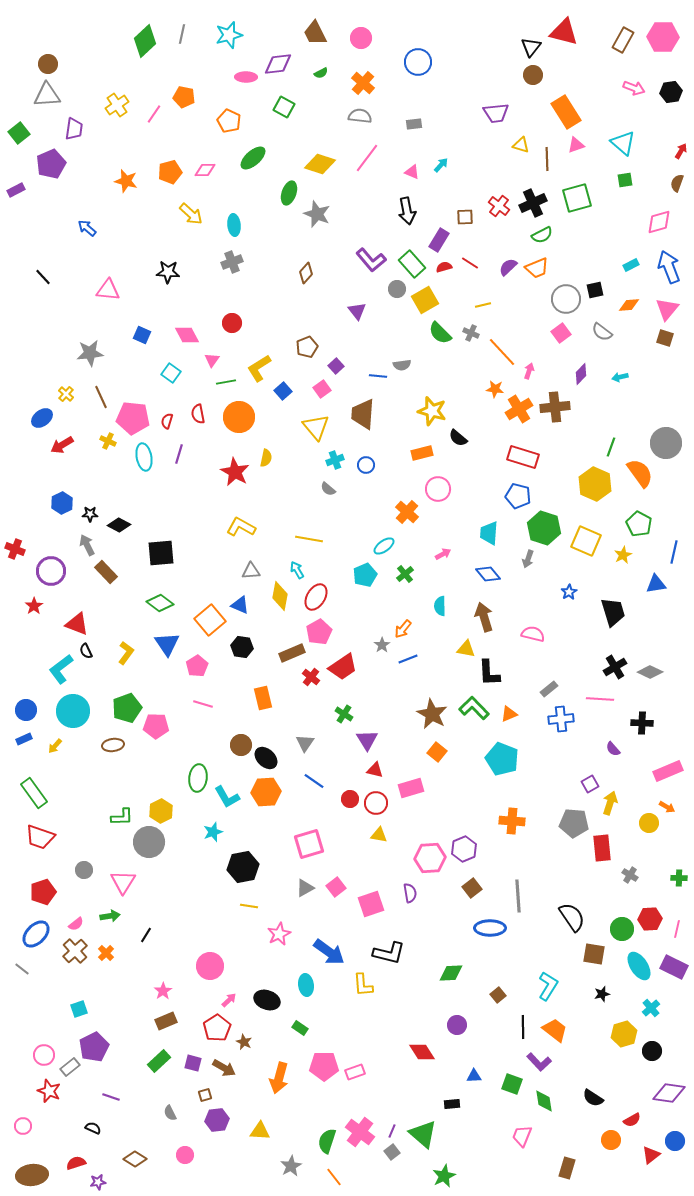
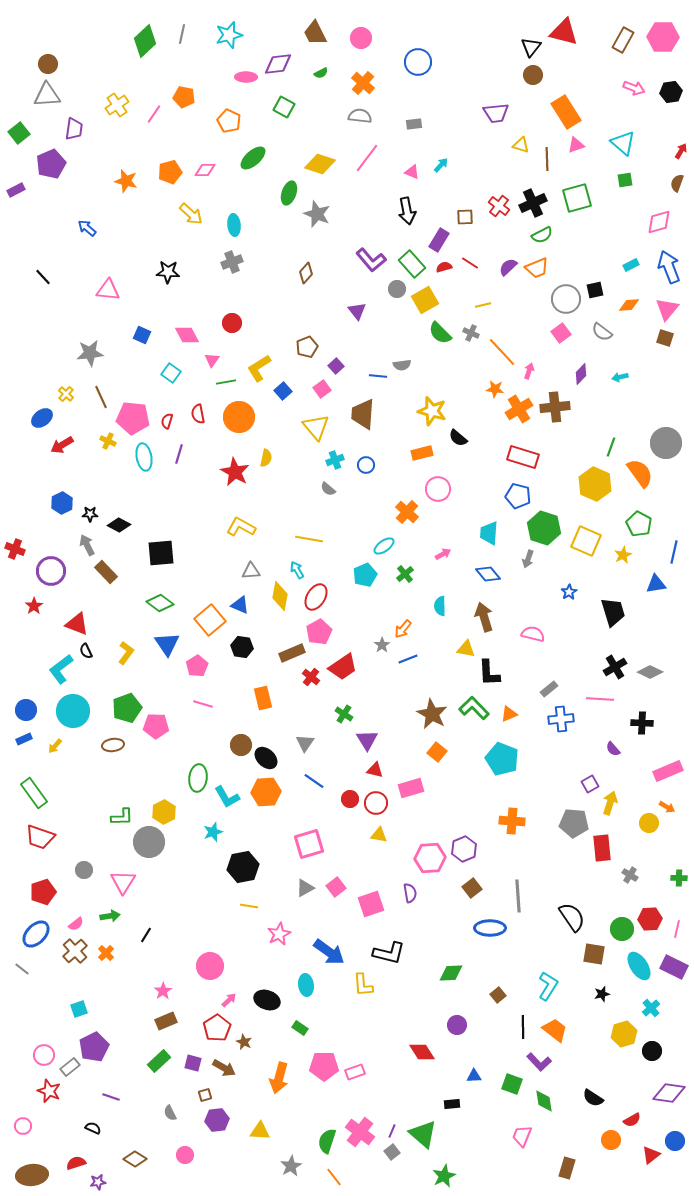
yellow hexagon at (161, 811): moved 3 px right, 1 px down
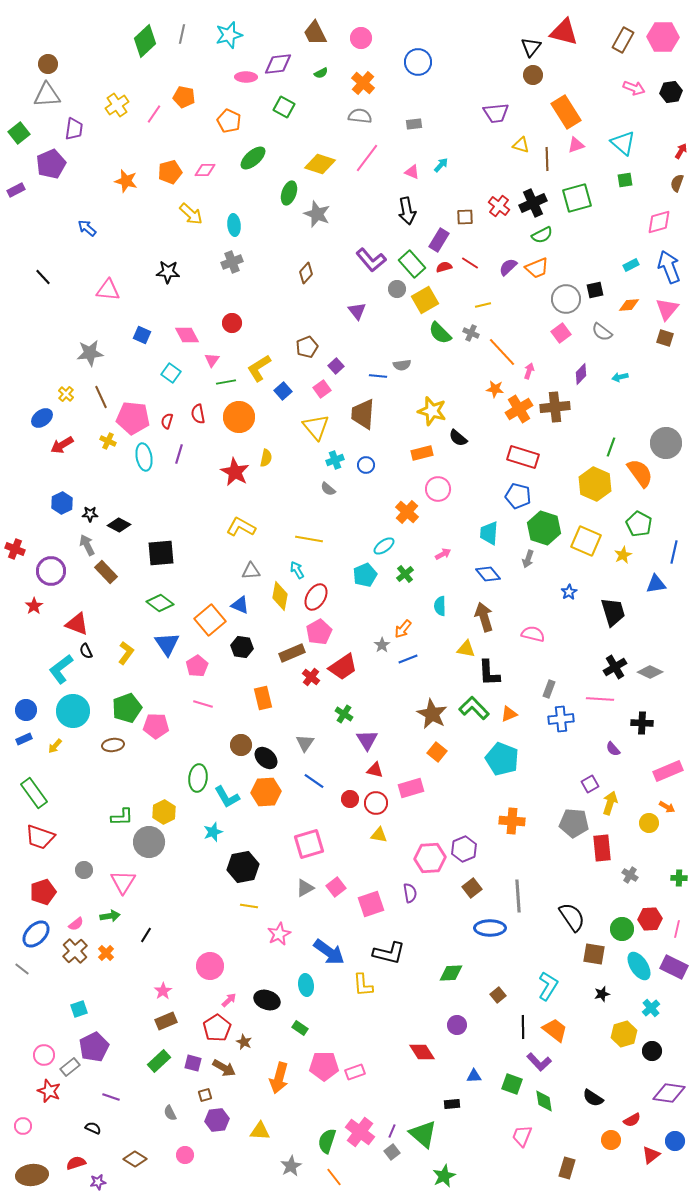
gray rectangle at (549, 689): rotated 30 degrees counterclockwise
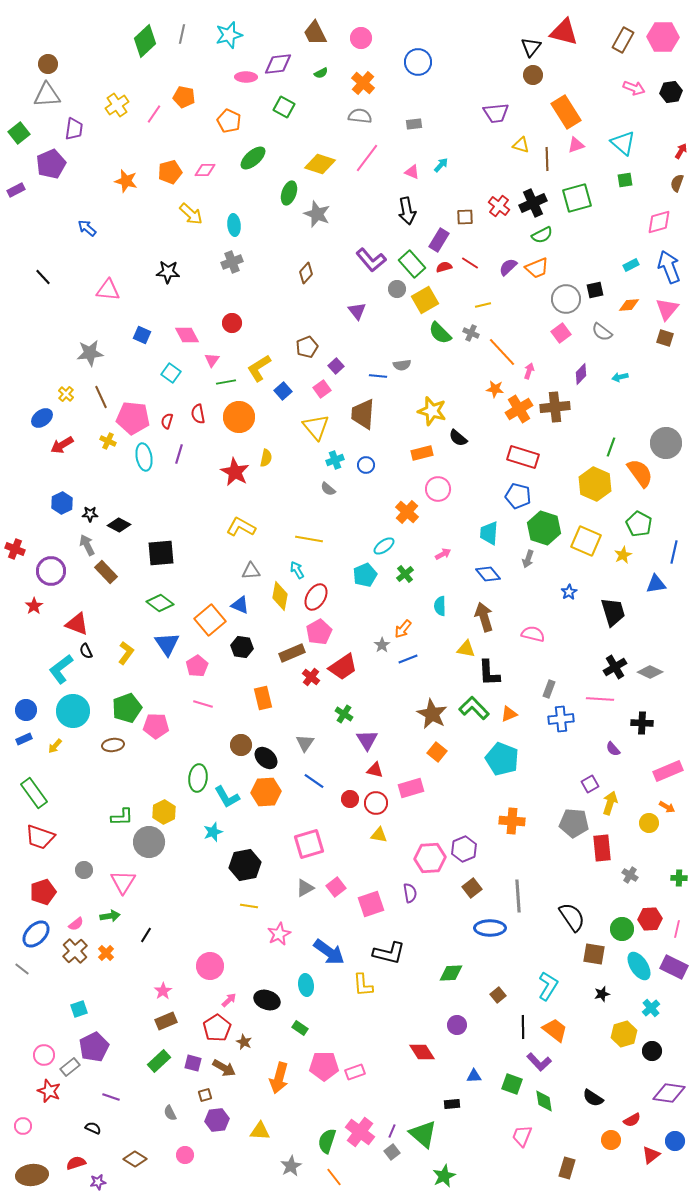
black hexagon at (243, 867): moved 2 px right, 2 px up
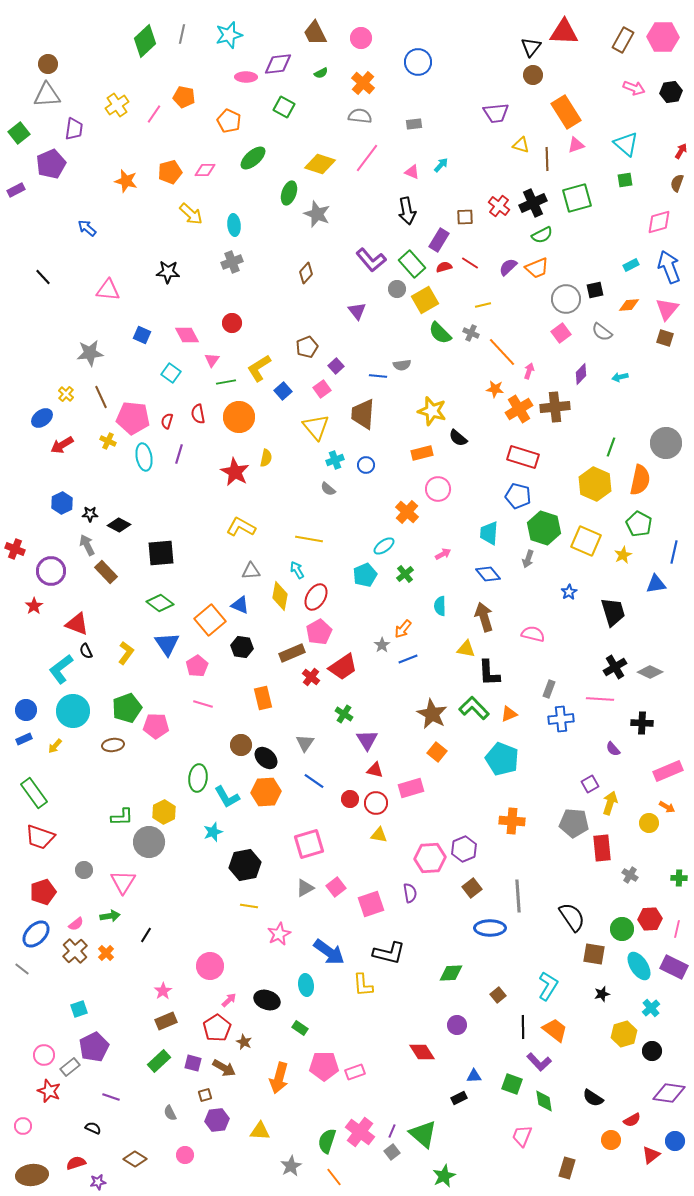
red triangle at (564, 32): rotated 12 degrees counterclockwise
cyan triangle at (623, 143): moved 3 px right, 1 px down
orange semicircle at (640, 473): moved 7 px down; rotated 48 degrees clockwise
black rectangle at (452, 1104): moved 7 px right, 6 px up; rotated 21 degrees counterclockwise
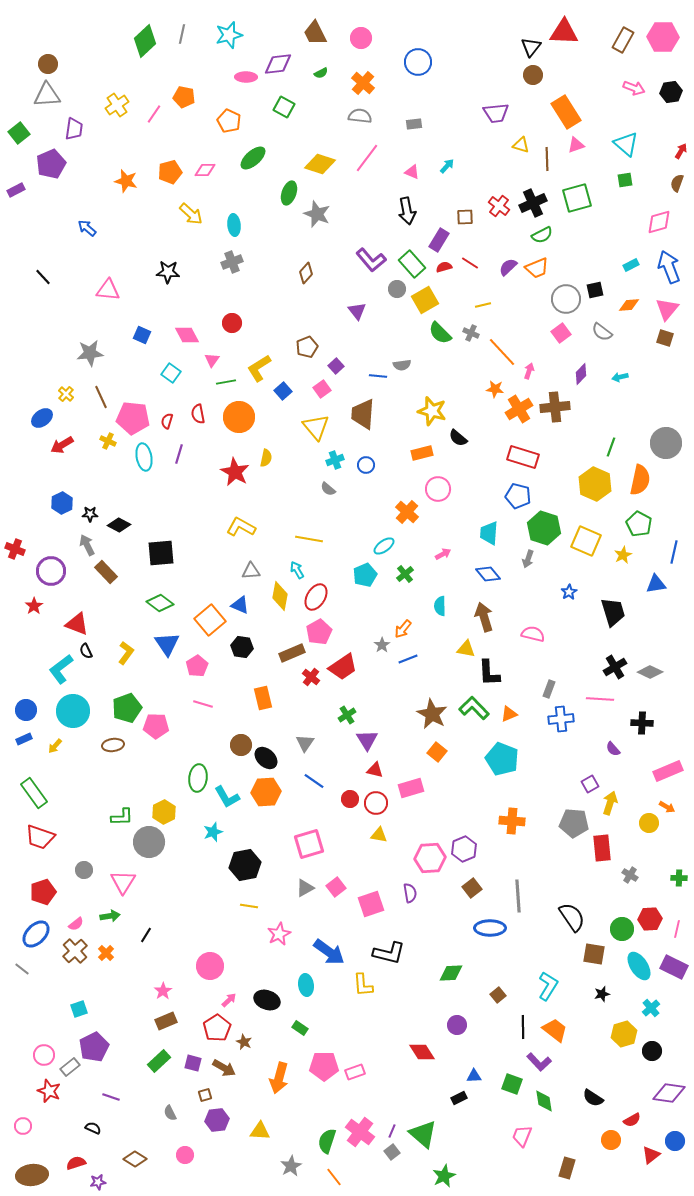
cyan arrow at (441, 165): moved 6 px right, 1 px down
green cross at (344, 714): moved 3 px right, 1 px down; rotated 24 degrees clockwise
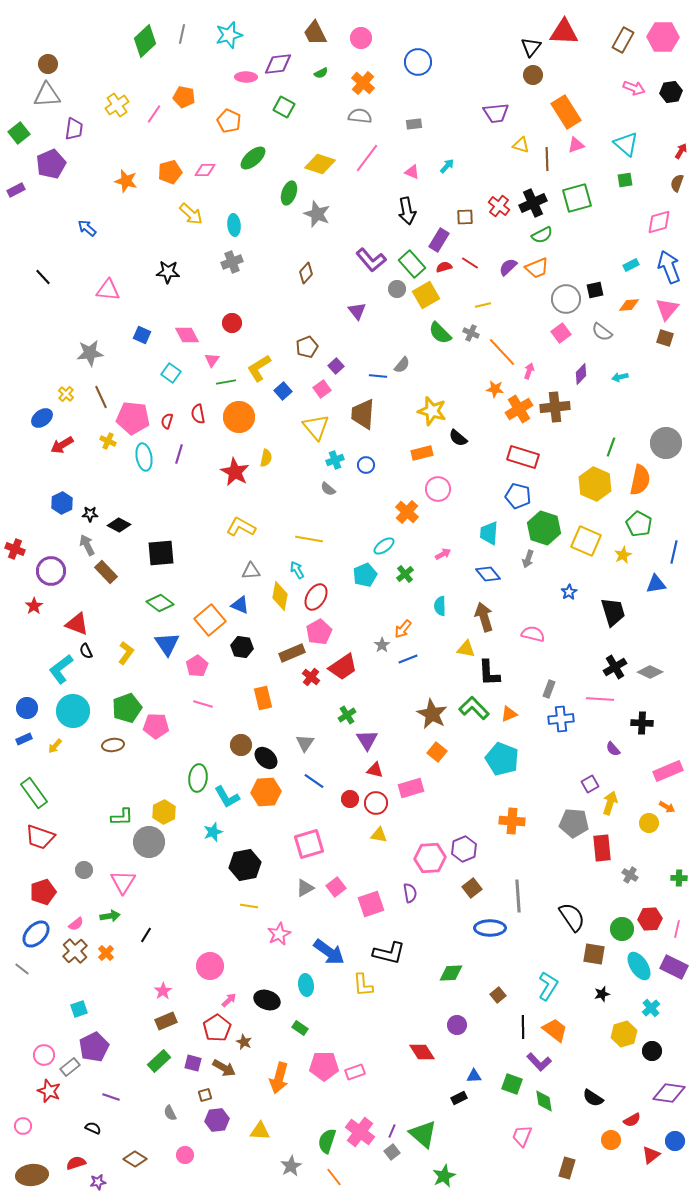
yellow square at (425, 300): moved 1 px right, 5 px up
gray semicircle at (402, 365): rotated 42 degrees counterclockwise
blue circle at (26, 710): moved 1 px right, 2 px up
